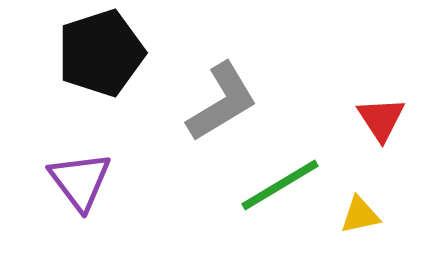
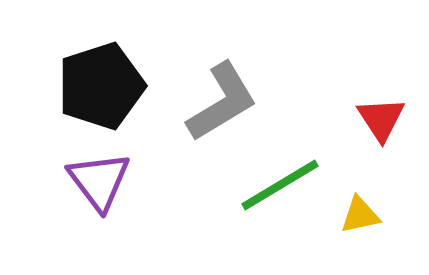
black pentagon: moved 33 px down
purple triangle: moved 19 px right
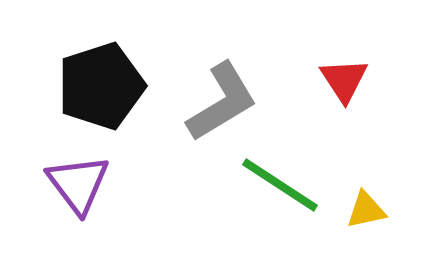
red triangle: moved 37 px left, 39 px up
purple triangle: moved 21 px left, 3 px down
green line: rotated 64 degrees clockwise
yellow triangle: moved 6 px right, 5 px up
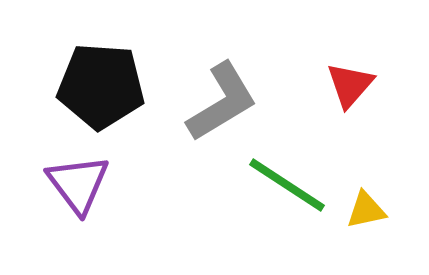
red triangle: moved 6 px right, 5 px down; rotated 14 degrees clockwise
black pentagon: rotated 22 degrees clockwise
green line: moved 7 px right
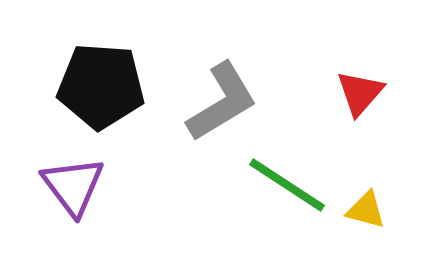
red triangle: moved 10 px right, 8 px down
purple triangle: moved 5 px left, 2 px down
yellow triangle: rotated 27 degrees clockwise
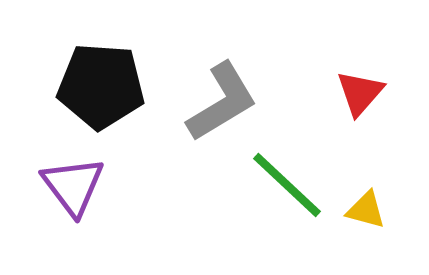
green line: rotated 10 degrees clockwise
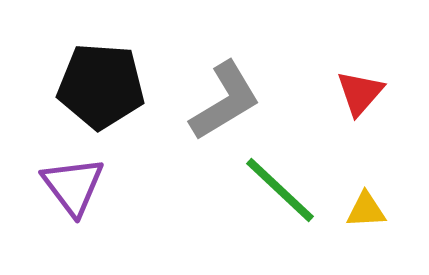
gray L-shape: moved 3 px right, 1 px up
green line: moved 7 px left, 5 px down
yellow triangle: rotated 18 degrees counterclockwise
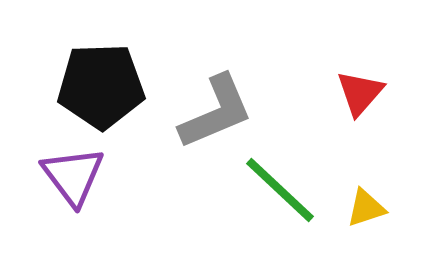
black pentagon: rotated 6 degrees counterclockwise
gray L-shape: moved 9 px left, 11 px down; rotated 8 degrees clockwise
purple triangle: moved 10 px up
yellow triangle: moved 2 px up; rotated 15 degrees counterclockwise
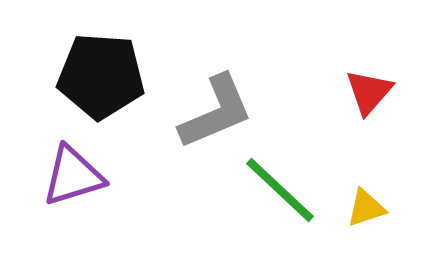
black pentagon: moved 10 px up; rotated 6 degrees clockwise
red triangle: moved 9 px right, 1 px up
purple triangle: rotated 50 degrees clockwise
